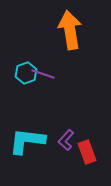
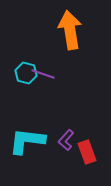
cyan hexagon: rotated 25 degrees counterclockwise
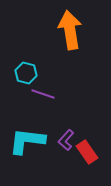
purple line: moved 20 px down
red rectangle: rotated 15 degrees counterclockwise
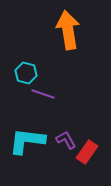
orange arrow: moved 2 px left
purple L-shape: rotated 110 degrees clockwise
red rectangle: rotated 70 degrees clockwise
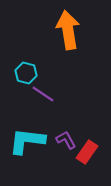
purple line: rotated 15 degrees clockwise
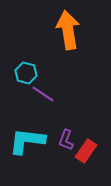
purple L-shape: rotated 130 degrees counterclockwise
red rectangle: moved 1 px left, 1 px up
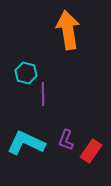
purple line: rotated 55 degrees clockwise
cyan L-shape: moved 1 px left, 2 px down; rotated 18 degrees clockwise
red rectangle: moved 5 px right
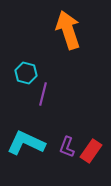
orange arrow: rotated 9 degrees counterclockwise
purple line: rotated 15 degrees clockwise
purple L-shape: moved 1 px right, 7 px down
